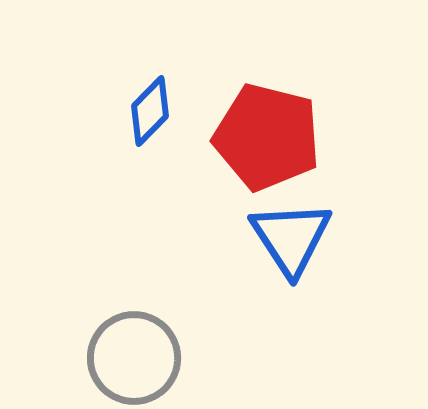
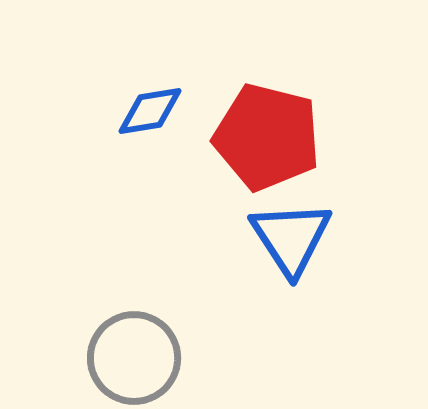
blue diamond: rotated 36 degrees clockwise
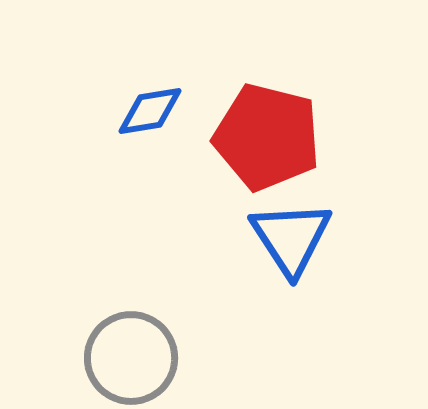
gray circle: moved 3 px left
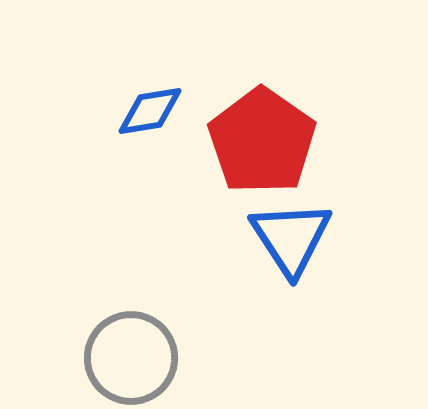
red pentagon: moved 5 px left, 4 px down; rotated 21 degrees clockwise
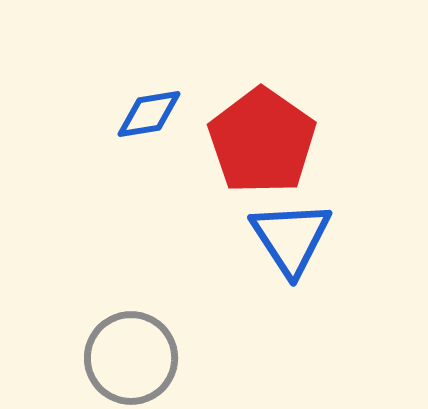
blue diamond: moved 1 px left, 3 px down
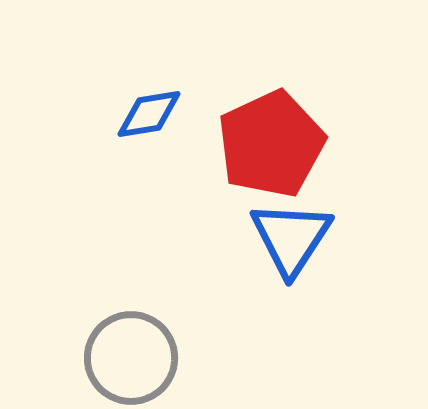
red pentagon: moved 9 px right, 3 px down; rotated 12 degrees clockwise
blue triangle: rotated 6 degrees clockwise
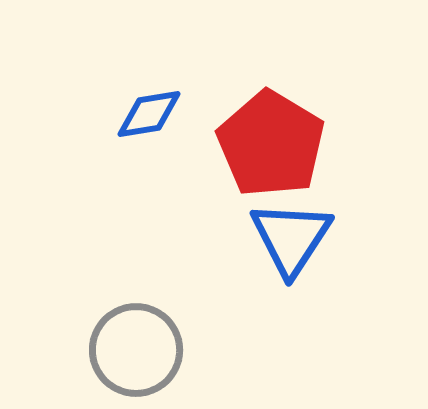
red pentagon: rotated 16 degrees counterclockwise
gray circle: moved 5 px right, 8 px up
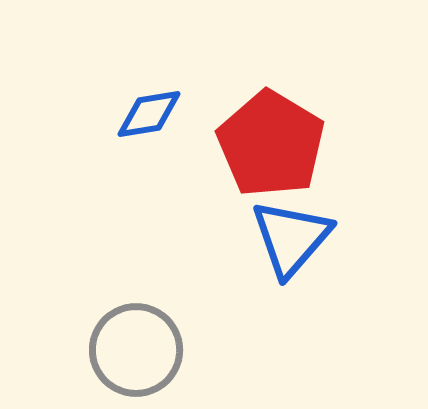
blue triangle: rotated 8 degrees clockwise
